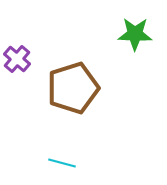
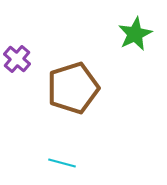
green star: rotated 28 degrees counterclockwise
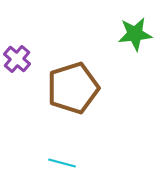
green star: rotated 20 degrees clockwise
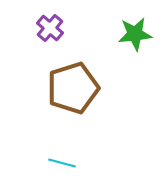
purple cross: moved 33 px right, 31 px up
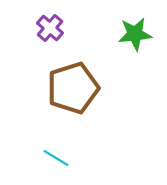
cyan line: moved 6 px left, 5 px up; rotated 16 degrees clockwise
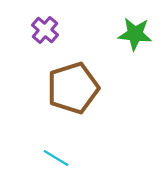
purple cross: moved 5 px left, 2 px down
green star: rotated 12 degrees clockwise
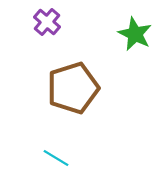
purple cross: moved 2 px right, 8 px up
green star: rotated 20 degrees clockwise
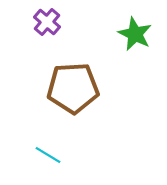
brown pentagon: rotated 15 degrees clockwise
cyan line: moved 8 px left, 3 px up
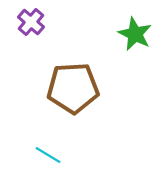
purple cross: moved 16 px left
